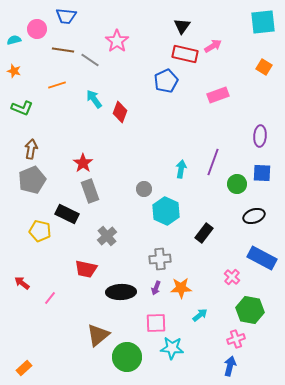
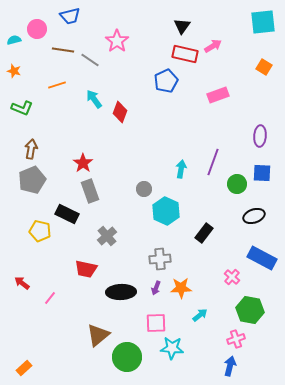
blue trapezoid at (66, 16): moved 4 px right; rotated 20 degrees counterclockwise
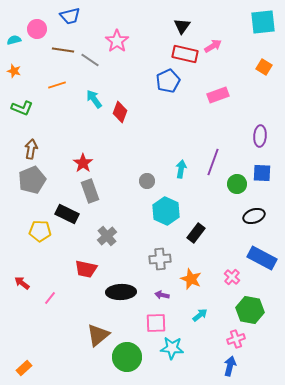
blue pentagon at (166, 81): moved 2 px right
gray circle at (144, 189): moved 3 px right, 8 px up
yellow pentagon at (40, 231): rotated 10 degrees counterclockwise
black rectangle at (204, 233): moved 8 px left
purple arrow at (156, 288): moved 6 px right, 7 px down; rotated 80 degrees clockwise
orange star at (181, 288): moved 10 px right, 9 px up; rotated 25 degrees clockwise
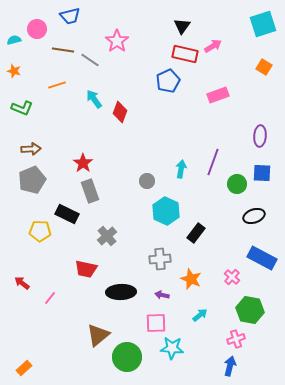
cyan square at (263, 22): moved 2 px down; rotated 12 degrees counterclockwise
brown arrow at (31, 149): rotated 78 degrees clockwise
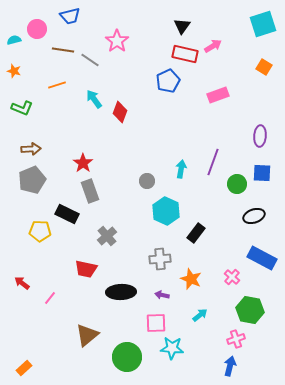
brown triangle at (98, 335): moved 11 px left
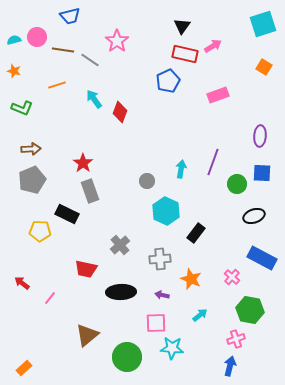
pink circle at (37, 29): moved 8 px down
gray cross at (107, 236): moved 13 px right, 9 px down
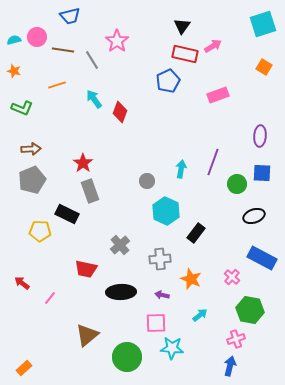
gray line at (90, 60): moved 2 px right; rotated 24 degrees clockwise
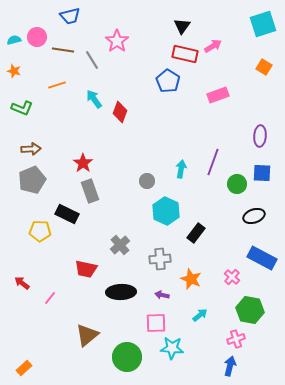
blue pentagon at (168, 81): rotated 15 degrees counterclockwise
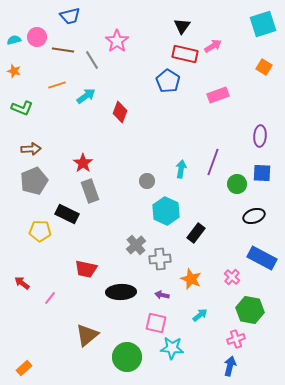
cyan arrow at (94, 99): moved 8 px left, 3 px up; rotated 90 degrees clockwise
gray pentagon at (32, 180): moved 2 px right, 1 px down
gray cross at (120, 245): moved 16 px right
pink square at (156, 323): rotated 15 degrees clockwise
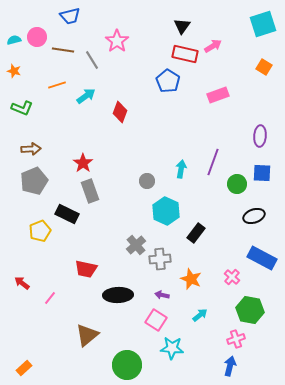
yellow pentagon at (40, 231): rotated 25 degrees counterclockwise
black ellipse at (121, 292): moved 3 px left, 3 px down
pink square at (156, 323): moved 3 px up; rotated 20 degrees clockwise
green circle at (127, 357): moved 8 px down
